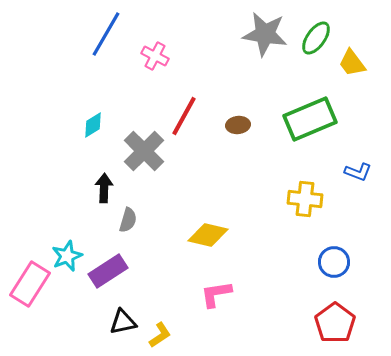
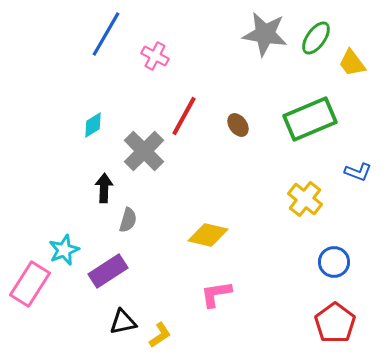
brown ellipse: rotated 60 degrees clockwise
yellow cross: rotated 32 degrees clockwise
cyan star: moved 3 px left, 6 px up
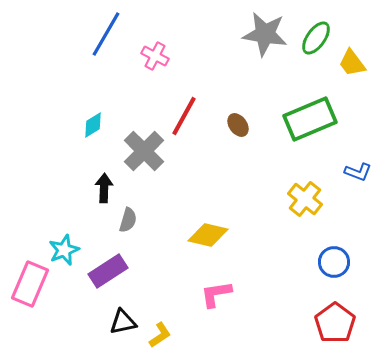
pink rectangle: rotated 9 degrees counterclockwise
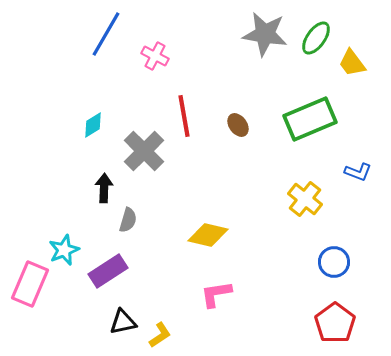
red line: rotated 39 degrees counterclockwise
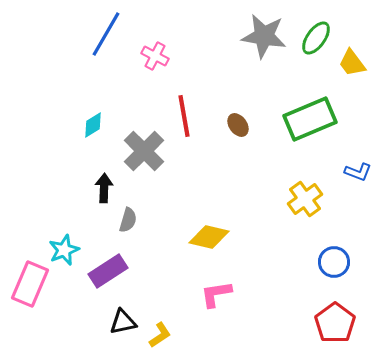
gray star: moved 1 px left, 2 px down
yellow cross: rotated 16 degrees clockwise
yellow diamond: moved 1 px right, 2 px down
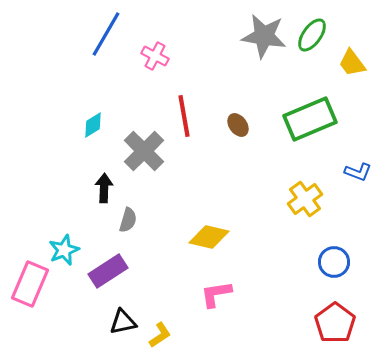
green ellipse: moved 4 px left, 3 px up
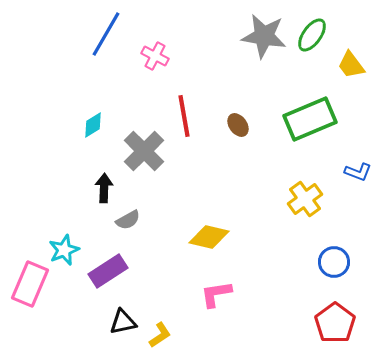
yellow trapezoid: moved 1 px left, 2 px down
gray semicircle: rotated 45 degrees clockwise
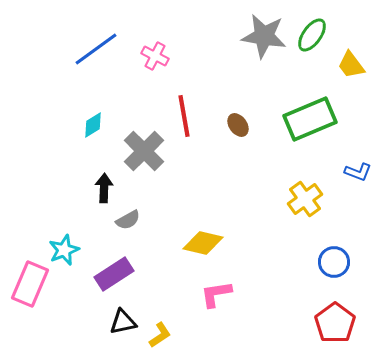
blue line: moved 10 px left, 15 px down; rotated 24 degrees clockwise
yellow diamond: moved 6 px left, 6 px down
purple rectangle: moved 6 px right, 3 px down
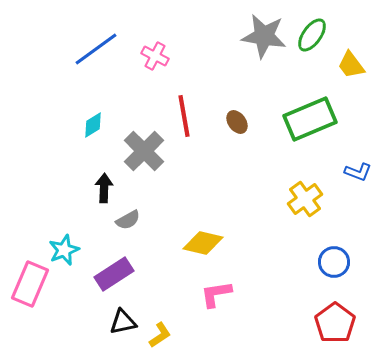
brown ellipse: moved 1 px left, 3 px up
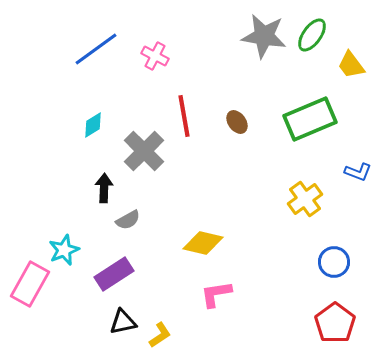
pink rectangle: rotated 6 degrees clockwise
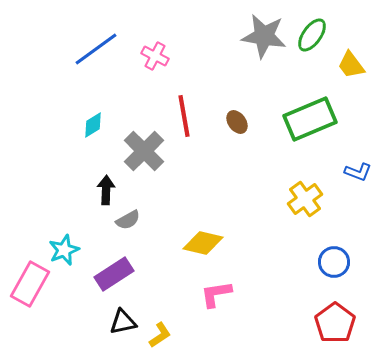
black arrow: moved 2 px right, 2 px down
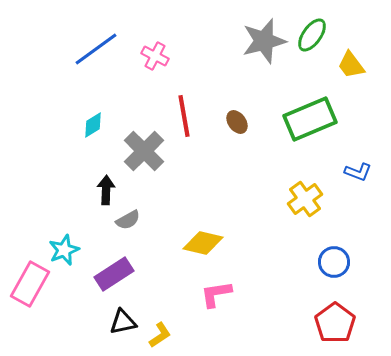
gray star: moved 5 px down; rotated 24 degrees counterclockwise
